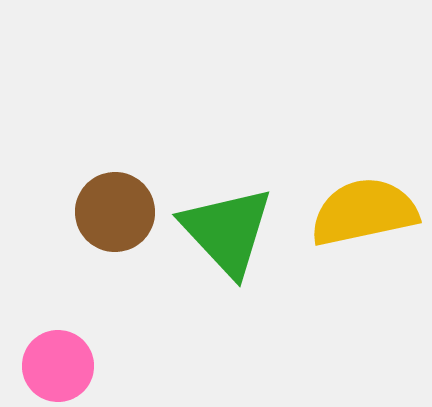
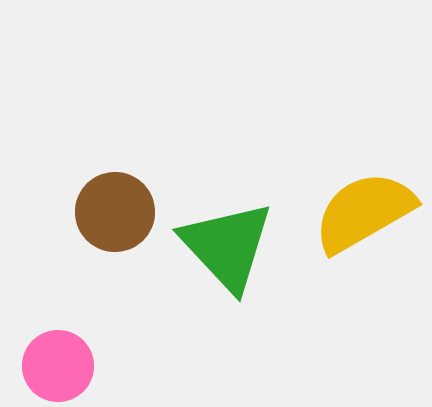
yellow semicircle: rotated 18 degrees counterclockwise
green triangle: moved 15 px down
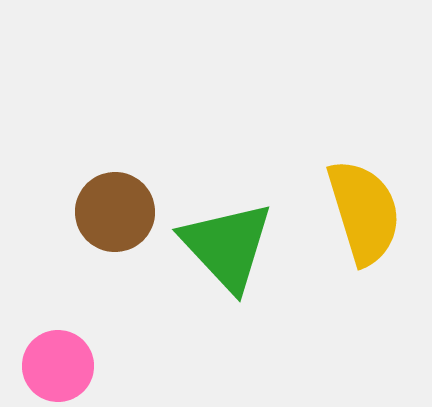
yellow semicircle: rotated 103 degrees clockwise
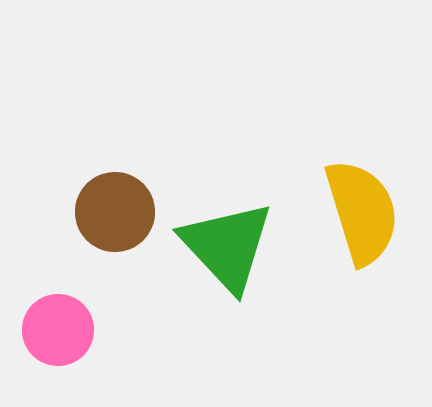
yellow semicircle: moved 2 px left
pink circle: moved 36 px up
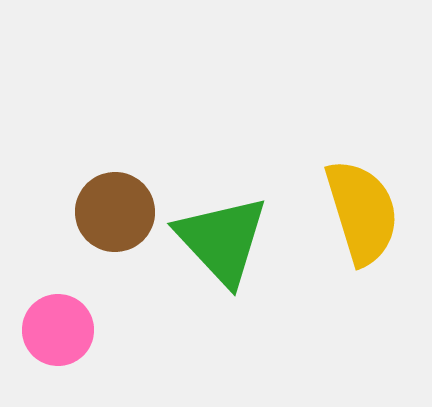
green triangle: moved 5 px left, 6 px up
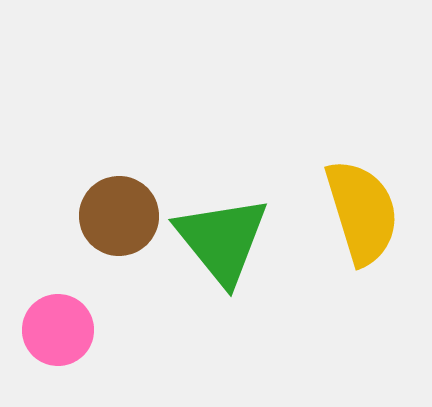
brown circle: moved 4 px right, 4 px down
green triangle: rotated 4 degrees clockwise
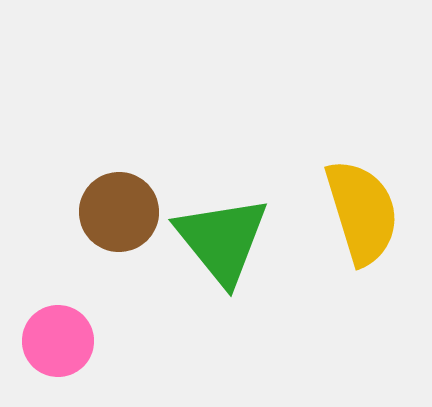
brown circle: moved 4 px up
pink circle: moved 11 px down
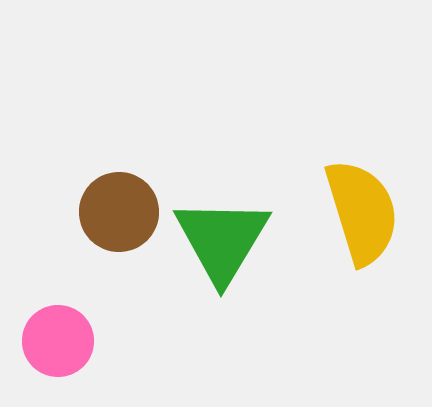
green triangle: rotated 10 degrees clockwise
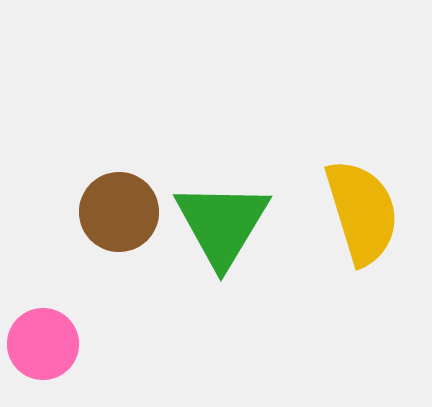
green triangle: moved 16 px up
pink circle: moved 15 px left, 3 px down
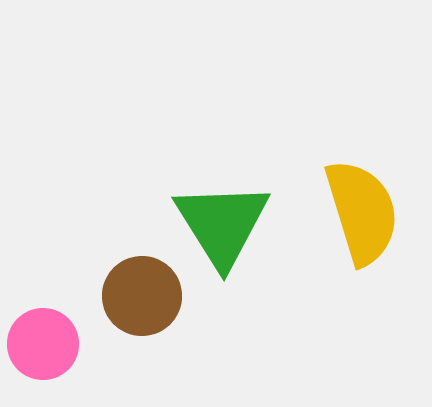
brown circle: moved 23 px right, 84 px down
green triangle: rotated 3 degrees counterclockwise
